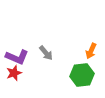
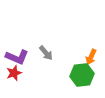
orange arrow: moved 6 px down
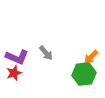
orange arrow: rotated 21 degrees clockwise
green hexagon: moved 2 px right, 1 px up
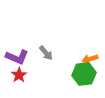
orange arrow: moved 1 px left, 2 px down; rotated 28 degrees clockwise
red star: moved 5 px right, 2 px down; rotated 14 degrees counterclockwise
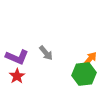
orange arrow: rotated 147 degrees clockwise
red star: moved 2 px left, 1 px down
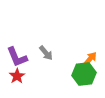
purple L-shape: rotated 45 degrees clockwise
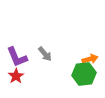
gray arrow: moved 1 px left, 1 px down
orange arrow: rotated 35 degrees clockwise
red star: moved 1 px left
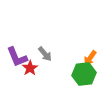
orange arrow: moved 1 px up; rotated 140 degrees clockwise
red star: moved 14 px right, 8 px up
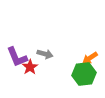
gray arrow: rotated 35 degrees counterclockwise
orange arrow: rotated 21 degrees clockwise
red star: moved 1 px up
